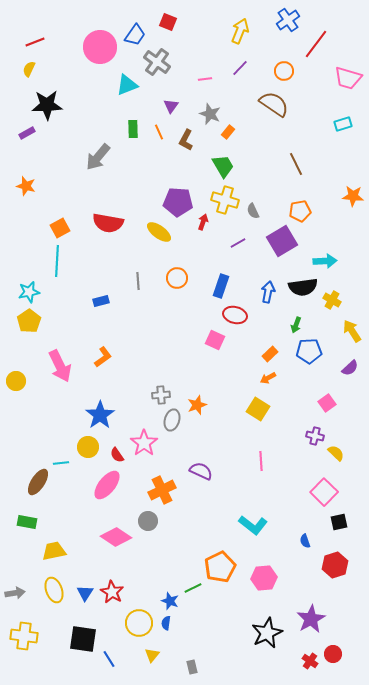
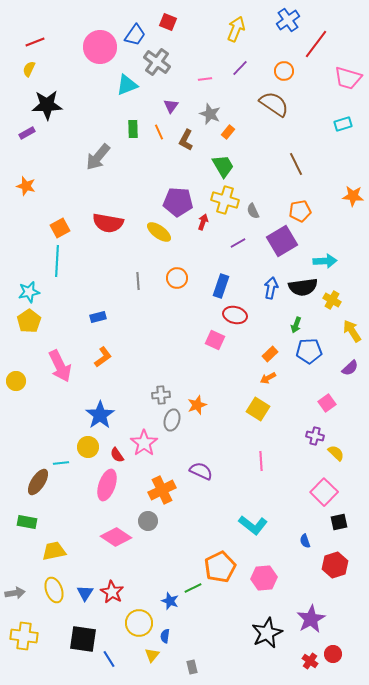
yellow arrow at (240, 31): moved 4 px left, 2 px up
blue arrow at (268, 292): moved 3 px right, 4 px up
blue rectangle at (101, 301): moved 3 px left, 16 px down
pink ellipse at (107, 485): rotated 20 degrees counterclockwise
blue semicircle at (166, 623): moved 1 px left, 13 px down
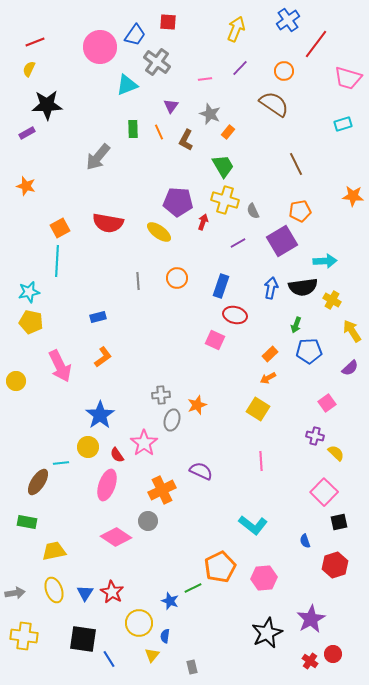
red square at (168, 22): rotated 18 degrees counterclockwise
yellow pentagon at (29, 321): moved 2 px right, 1 px down; rotated 25 degrees counterclockwise
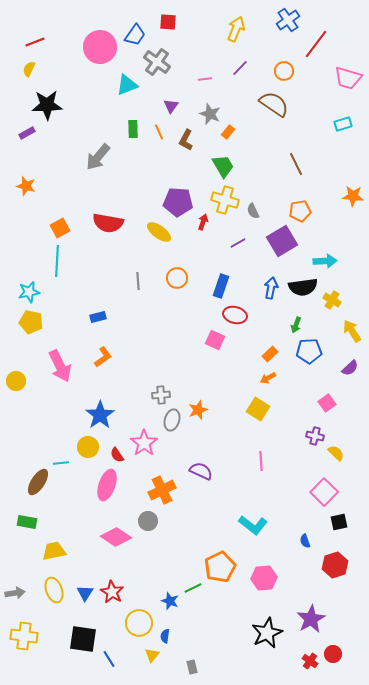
orange star at (197, 405): moved 1 px right, 5 px down
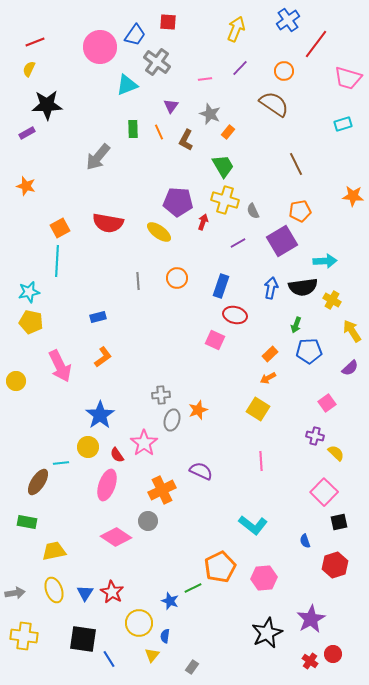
gray rectangle at (192, 667): rotated 48 degrees clockwise
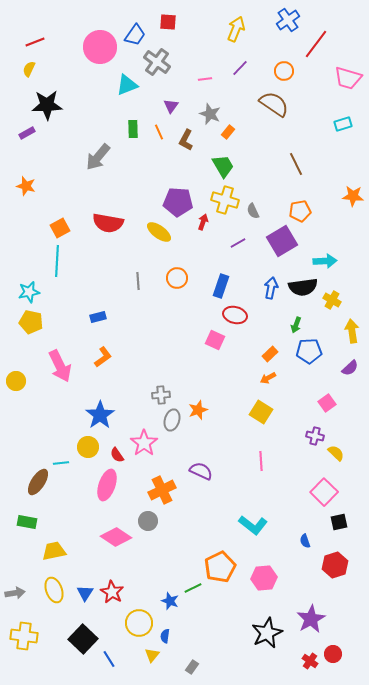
yellow arrow at (352, 331): rotated 25 degrees clockwise
yellow square at (258, 409): moved 3 px right, 3 px down
black square at (83, 639): rotated 36 degrees clockwise
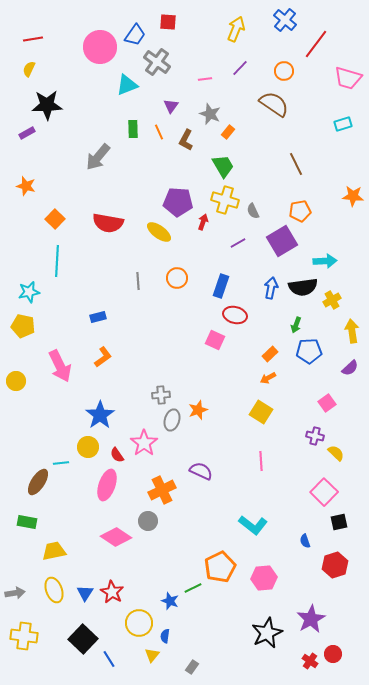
blue cross at (288, 20): moved 3 px left; rotated 15 degrees counterclockwise
red line at (35, 42): moved 2 px left, 3 px up; rotated 12 degrees clockwise
orange square at (60, 228): moved 5 px left, 9 px up; rotated 18 degrees counterclockwise
yellow cross at (332, 300): rotated 30 degrees clockwise
yellow pentagon at (31, 322): moved 8 px left, 4 px down
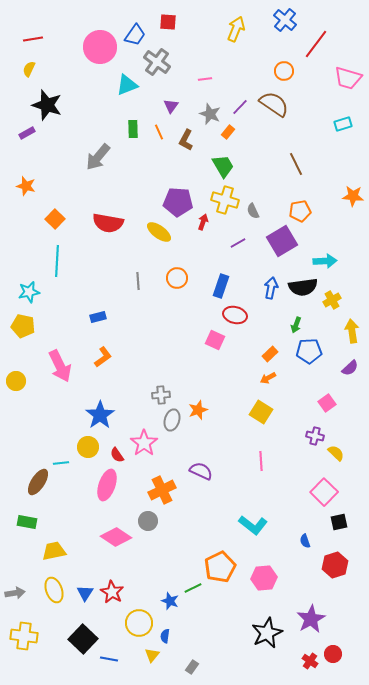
purple line at (240, 68): moved 39 px down
black star at (47, 105): rotated 20 degrees clockwise
blue line at (109, 659): rotated 48 degrees counterclockwise
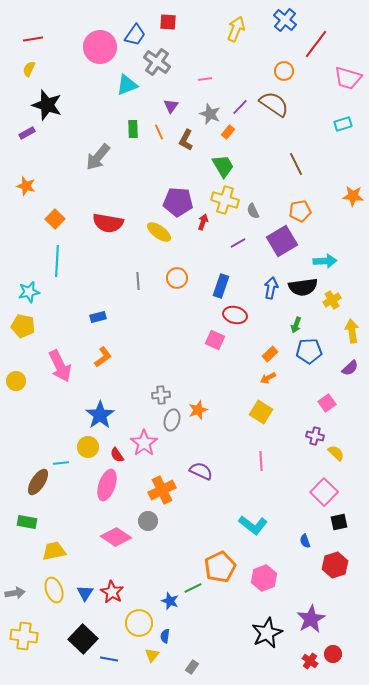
pink hexagon at (264, 578): rotated 15 degrees counterclockwise
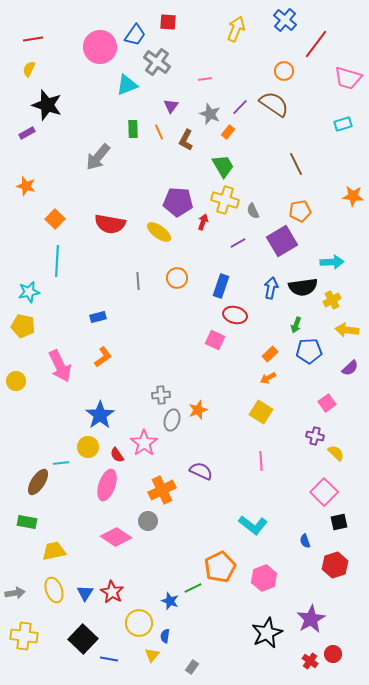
red semicircle at (108, 223): moved 2 px right, 1 px down
cyan arrow at (325, 261): moved 7 px right, 1 px down
yellow arrow at (352, 331): moved 5 px left, 1 px up; rotated 75 degrees counterclockwise
